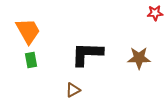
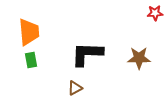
orange trapezoid: moved 1 px right, 1 px down; rotated 24 degrees clockwise
brown triangle: moved 2 px right, 2 px up
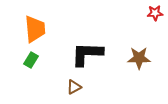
orange trapezoid: moved 6 px right, 3 px up
green rectangle: rotated 42 degrees clockwise
brown triangle: moved 1 px left, 1 px up
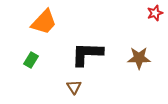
red star: rotated 14 degrees counterclockwise
orange trapezoid: moved 9 px right, 7 px up; rotated 48 degrees clockwise
brown triangle: rotated 35 degrees counterclockwise
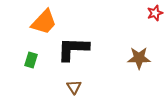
black L-shape: moved 14 px left, 5 px up
green rectangle: rotated 14 degrees counterclockwise
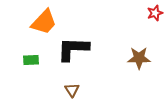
green rectangle: rotated 70 degrees clockwise
brown triangle: moved 2 px left, 3 px down
